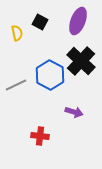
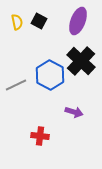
black square: moved 1 px left, 1 px up
yellow semicircle: moved 11 px up
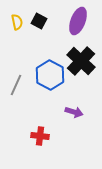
gray line: rotated 40 degrees counterclockwise
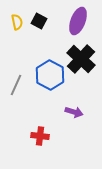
black cross: moved 2 px up
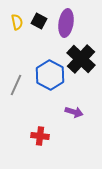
purple ellipse: moved 12 px left, 2 px down; rotated 12 degrees counterclockwise
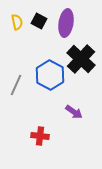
purple arrow: rotated 18 degrees clockwise
